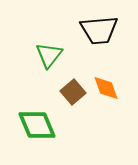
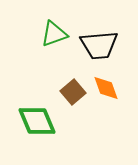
black trapezoid: moved 15 px down
green triangle: moved 5 px right, 21 px up; rotated 32 degrees clockwise
green diamond: moved 4 px up
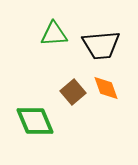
green triangle: rotated 16 degrees clockwise
black trapezoid: moved 2 px right
green diamond: moved 2 px left
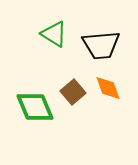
green triangle: rotated 36 degrees clockwise
orange diamond: moved 2 px right
green diamond: moved 14 px up
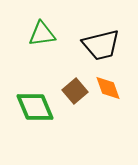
green triangle: moved 12 px left; rotated 40 degrees counterclockwise
black trapezoid: rotated 9 degrees counterclockwise
brown square: moved 2 px right, 1 px up
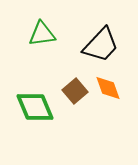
black trapezoid: rotated 33 degrees counterclockwise
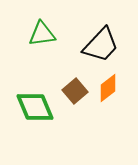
orange diamond: rotated 72 degrees clockwise
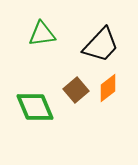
brown square: moved 1 px right, 1 px up
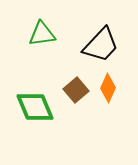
orange diamond: rotated 28 degrees counterclockwise
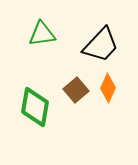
green diamond: rotated 33 degrees clockwise
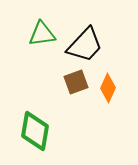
black trapezoid: moved 16 px left
brown square: moved 8 px up; rotated 20 degrees clockwise
green diamond: moved 24 px down
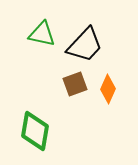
green triangle: rotated 20 degrees clockwise
brown square: moved 1 px left, 2 px down
orange diamond: moved 1 px down
